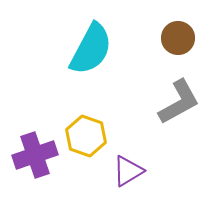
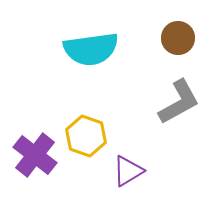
cyan semicircle: rotated 54 degrees clockwise
purple cross: rotated 33 degrees counterclockwise
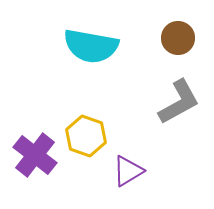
cyan semicircle: moved 3 px up; rotated 18 degrees clockwise
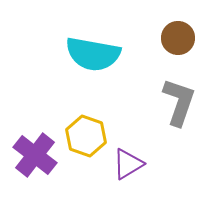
cyan semicircle: moved 2 px right, 8 px down
gray L-shape: rotated 42 degrees counterclockwise
purple triangle: moved 7 px up
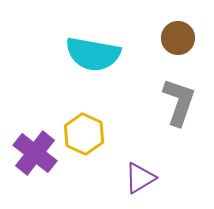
yellow hexagon: moved 2 px left, 2 px up; rotated 6 degrees clockwise
purple cross: moved 2 px up
purple triangle: moved 12 px right, 14 px down
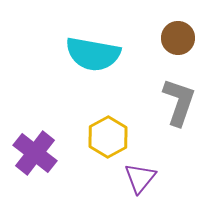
yellow hexagon: moved 24 px right, 3 px down; rotated 6 degrees clockwise
purple triangle: rotated 20 degrees counterclockwise
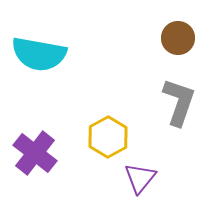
cyan semicircle: moved 54 px left
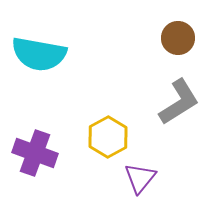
gray L-shape: rotated 39 degrees clockwise
purple cross: rotated 18 degrees counterclockwise
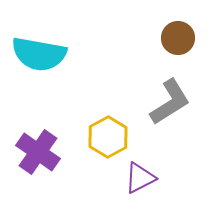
gray L-shape: moved 9 px left
purple cross: moved 3 px right, 1 px up; rotated 15 degrees clockwise
purple triangle: rotated 24 degrees clockwise
